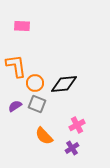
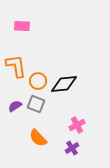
orange circle: moved 3 px right, 2 px up
gray square: moved 1 px left
orange semicircle: moved 6 px left, 2 px down
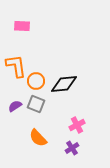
orange circle: moved 2 px left
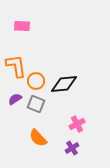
purple semicircle: moved 7 px up
pink cross: moved 1 px up
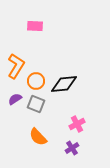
pink rectangle: moved 13 px right
orange L-shape: rotated 40 degrees clockwise
orange semicircle: moved 1 px up
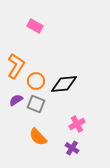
pink rectangle: rotated 28 degrees clockwise
purple semicircle: moved 1 px right, 1 px down
purple cross: rotated 24 degrees counterclockwise
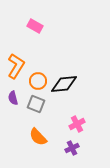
orange circle: moved 2 px right
purple semicircle: moved 3 px left, 2 px up; rotated 72 degrees counterclockwise
purple cross: rotated 32 degrees clockwise
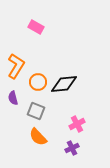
pink rectangle: moved 1 px right, 1 px down
orange circle: moved 1 px down
gray square: moved 7 px down
